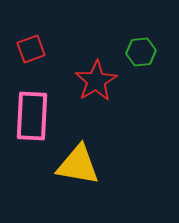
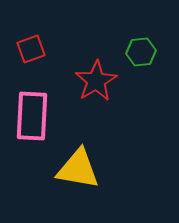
yellow triangle: moved 4 px down
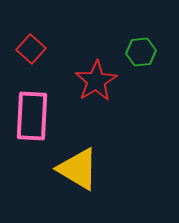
red square: rotated 28 degrees counterclockwise
yellow triangle: rotated 21 degrees clockwise
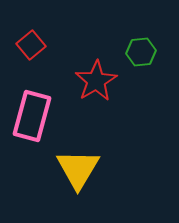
red square: moved 4 px up; rotated 8 degrees clockwise
pink rectangle: rotated 12 degrees clockwise
yellow triangle: rotated 30 degrees clockwise
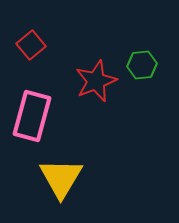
green hexagon: moved 1 px right, 13 px down
red star: rotated 9 degrees clockwise
yellow triangle: moved 17 px left, 9 px down
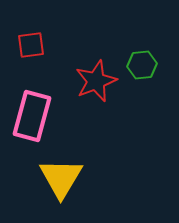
red square: rotated 32 degrees clockwise
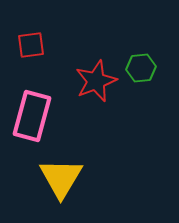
green hexagon: moved 1 px left, 3 px down
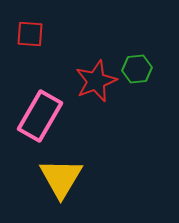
red square: moved 1 px left, 11 px up; rotated 12 degrees clockwise
green hexagon: moved 4 px left, 1 px down
pink rectangle: moved 8 px right; rotated 15 degrees clockwise
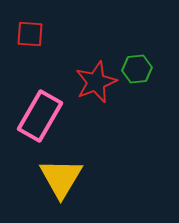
red star: moved 1 px down
